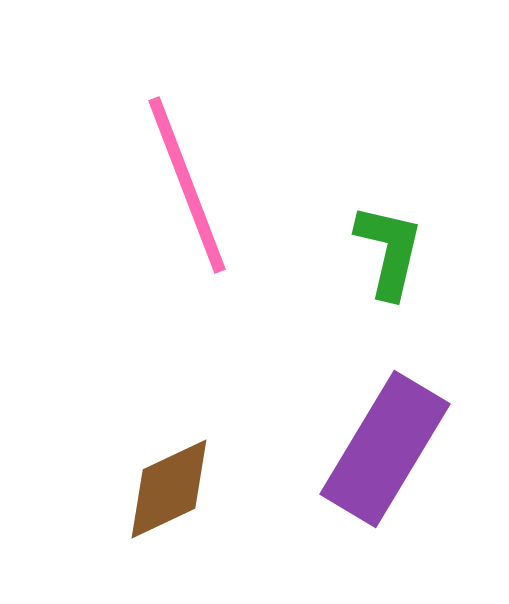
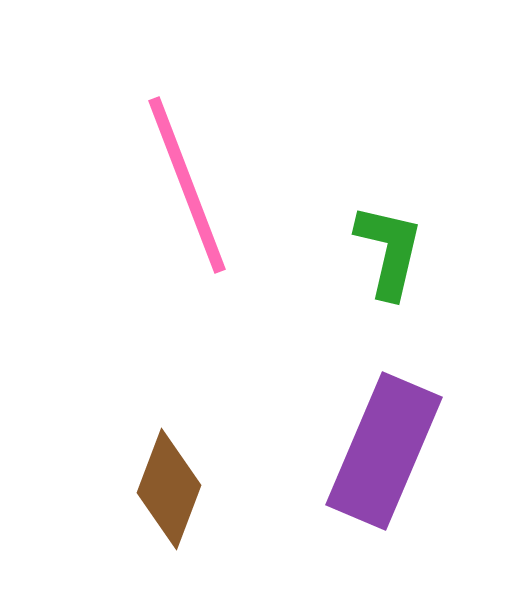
purple rectangle: moved 1 px left, 2 px down; rotated 8 degrees counterclockwise
brown diamond: rotated 44 degrees counterclockwise
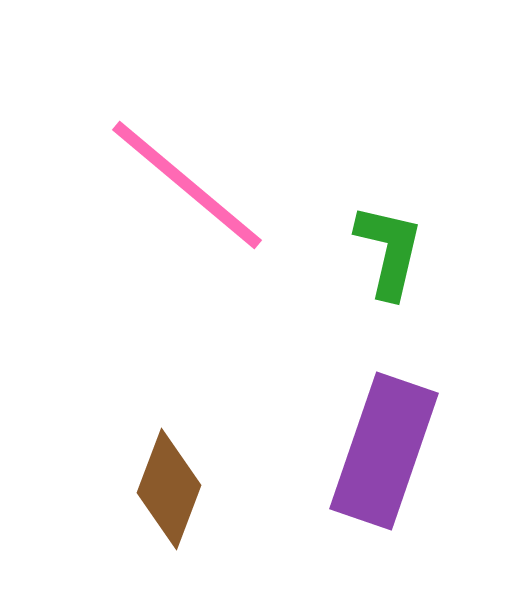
pink line: rotated 29 degrees counterclockwise
purple rectangle: rotated 4 degrees counterclockwise
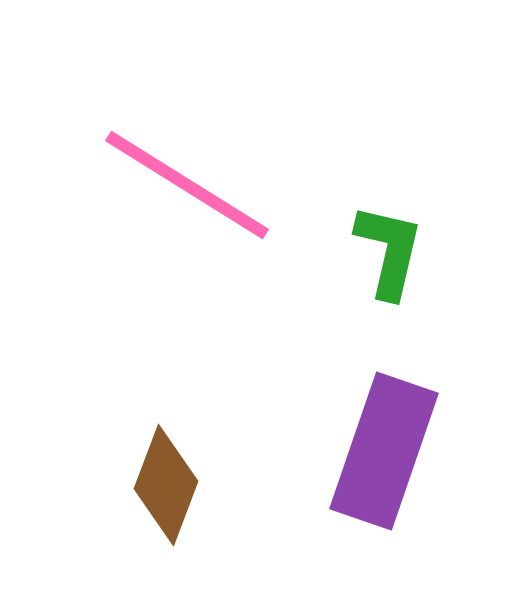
pink line: rotated 8 degrees counterclockwise
brown diamond: moved 3 px left, 4 px up
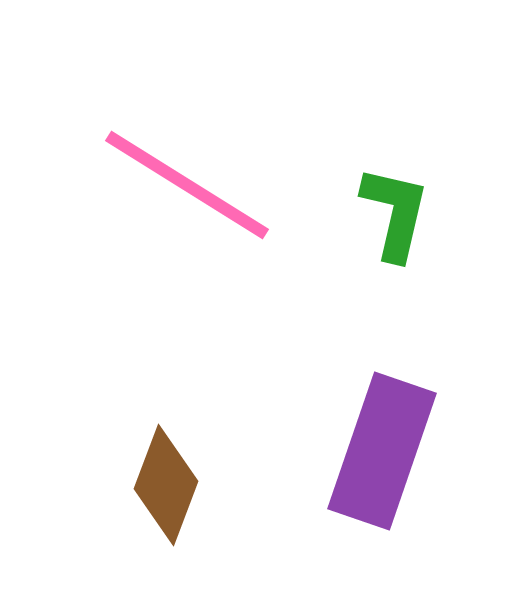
green L-shape: moved 6 px right, 38 px up
purple rectangle: moved 2 px left
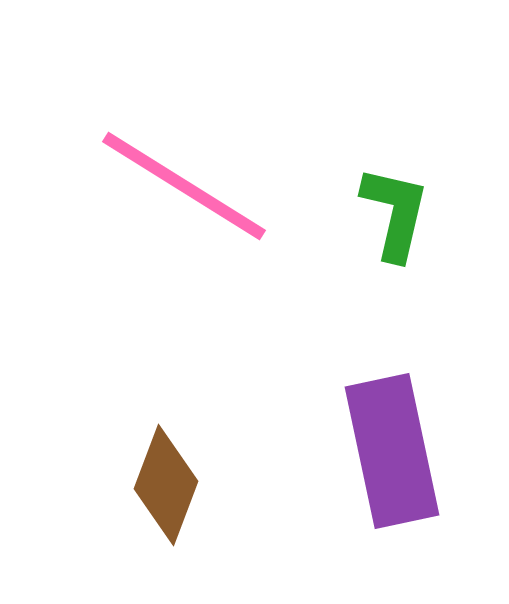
pink line: moved 3 px left, 1 px down
purple rectangle: moved 10 px right; rotated 31 degrees counterclockwise
